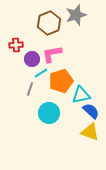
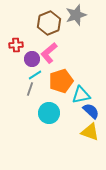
pink L-shape: moved 3 px left, 1 px up; rotated 30 degrees counterclockwise
cyan line: moved 6 px left, 2 px down
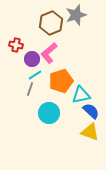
brown hexagon: moved 2 px right
red cross: rotated 16 degrees clockwise
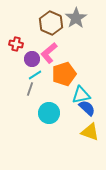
gray star: moved 3 px down; rotated 15 degrees counterclockwise
brown hexagon: rotated 15 degrees counterclockwise
red cross: moved 1 px up
orange pentagon: moved 3 px right, 7 px up
blue semicircle: moved 4 px left, 3 px up
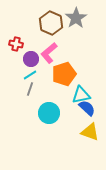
purple circle: moved 1 px left
cyan line: moved 5 px left
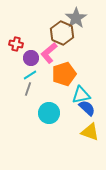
brown hexagon: moved 11 px right, 10 px down
purple circle: moved 1 px up
gray line: moved 2 px left
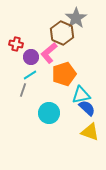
purple circle: moved 1 px up
gray line: moved 5 px left, 1 px down
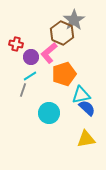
gray star: moved 2 px left, 2 px down
cyan line: moved 1 px down
yellow triangle: moved 4 px left, 7 px down; rotated 30 degrees counterclockwise
